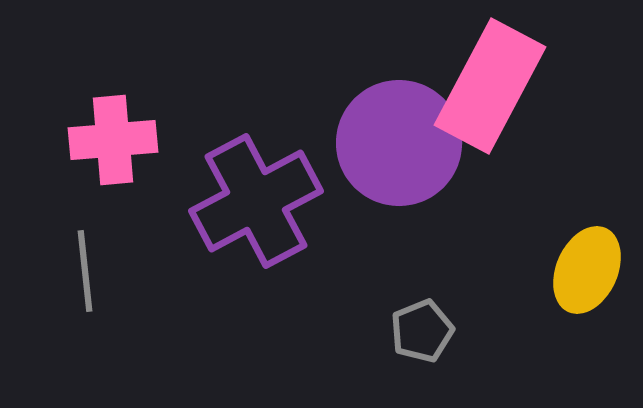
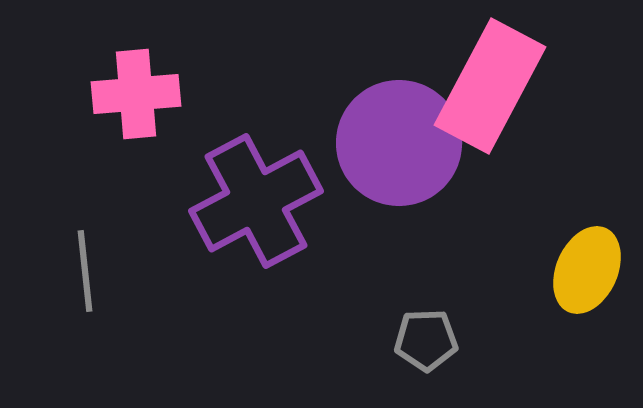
pink cross: moved 23 px right, 46 px up
gray pentagon: moved 4 px right, 9 px down; rotated 20 degrees clockwise
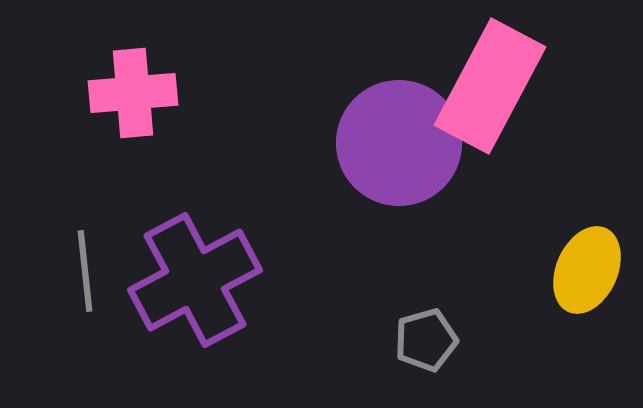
pink cross: moved 3 px left, 1 px up
purple cross: moved 61 px left, 79 px down
gray pentagon: rotated 14 degrees counterclockwise
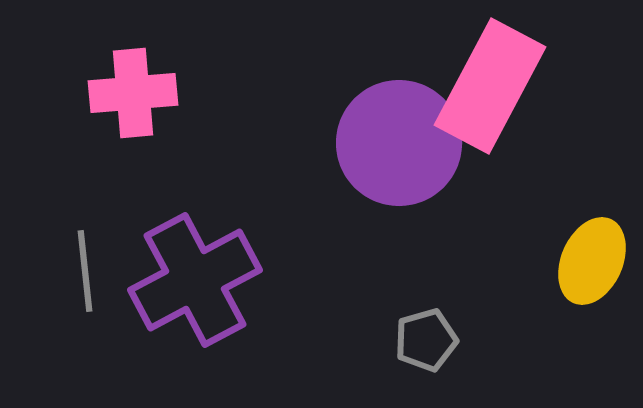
yellow ellipse: moved 5 px right, 9 px up
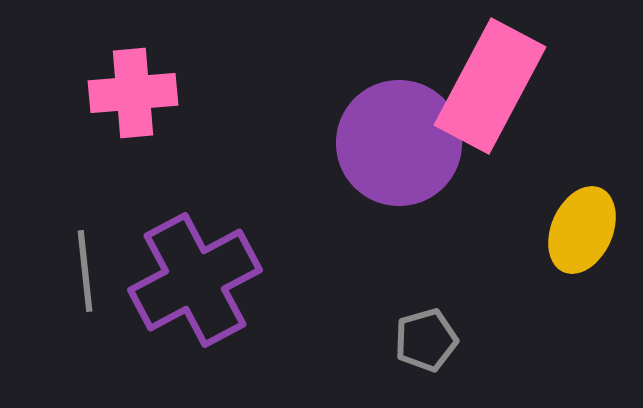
yellow ellipse: moved 10 px left, 31 px up
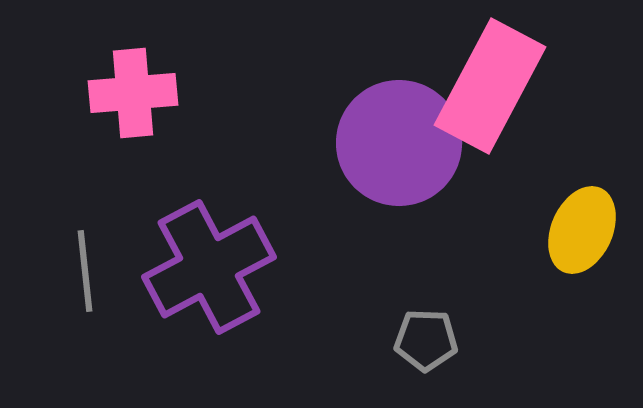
purple cross: moved 14 px right, 13 px up
gray pentagon: rotated 18 degrees clockwise
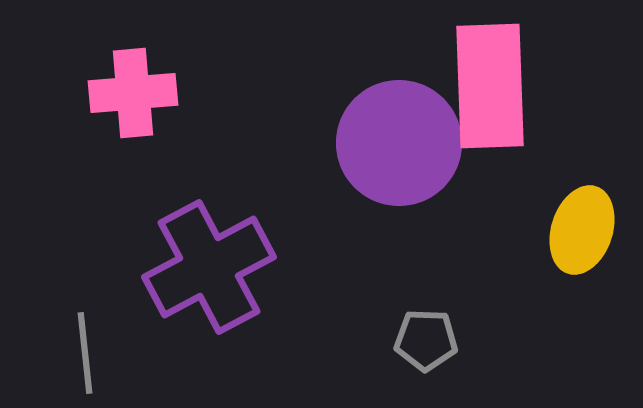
pink rectangle: rotated 30 degrees counterclockwise
yellow ellipse: rotated 6 degrees counterclockwise
gray line: moved 82 px down
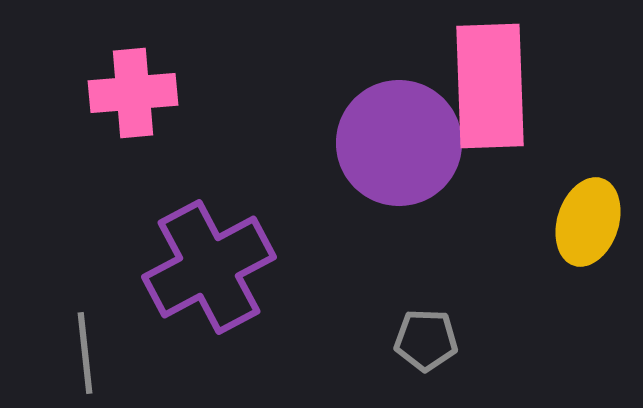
yellow ellipse: moved 6 px right, 8 px up
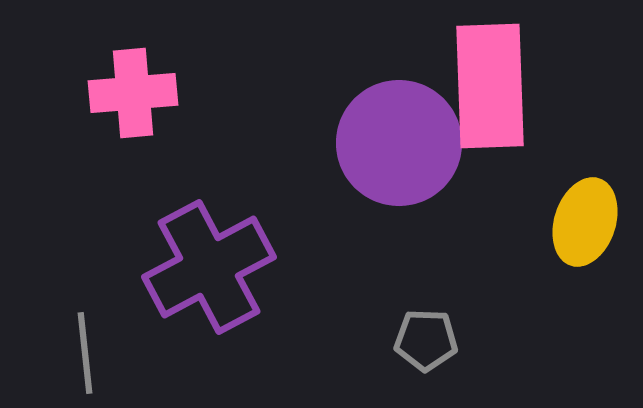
yellow ellipse: moved 3 px left
